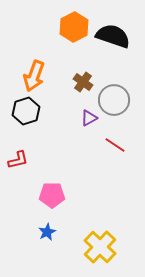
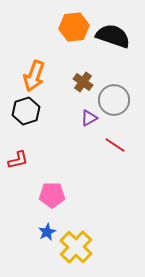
orange hexagon: rotated 20 degrees clockwise
yellow cross: moved 24 px left
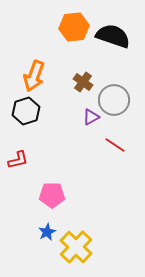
purple triangle: moved 2 px right, 1 px up
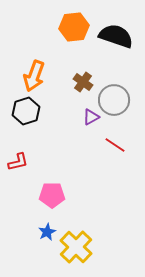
black semicircle: moved 3 px right
red L-shape: moved 2 px down
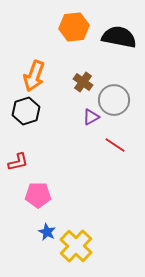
black semicircle: moved 3 px right, 1 px down; rotated 8 degrees counterclockwise
pink pentagon: moved 14 px left
blue star: rotated 18 degrees counterclockwise
yellow cross: moved 1 px up
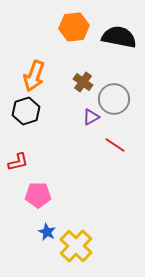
gray circle: moved 1 px up
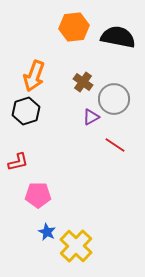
black semicircle: moved 1 px left
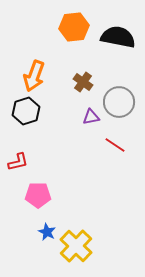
gray circle: moved 5 px right, 3 px down
purple triangle: rotated 18 degrees clockwise
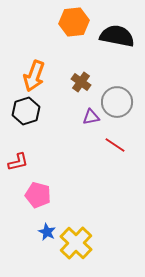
orange hexagon: moved 5 px up
black semicircle: moved 1 px left, 1 px up
brown cross: moved 2 px left
gray circle: moved 2 px left
pink pentagon: rotated 15 degrees clockwise
yellow cross: moved 3 px up
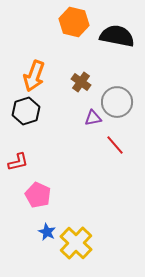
orange hexagon: rotated 20 degrees clockwise
purple triangle: moved 2 px right, 1 px down
red line: rotated 15 degrees clockwise
pink pentagon: rotated 10 degrees clockwise
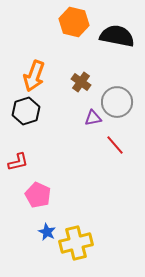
yellow cross: rotated 32 degrees clockwise
